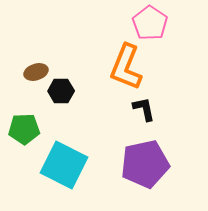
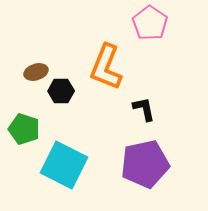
orange L-shape: moved 20 px left
green pentagon: rotated 20 degrees clockwise
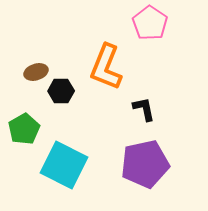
green pentagon: rotated 24 degrees clockwise
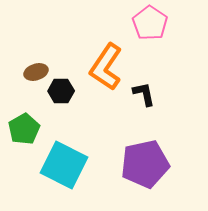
orange L-shape: rotated 12 degrees clockwise
black L-shape: moved 15 px up
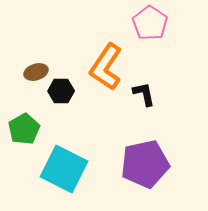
cyan square: moved 4 px down
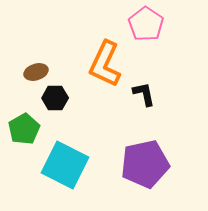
pink pentagon: moved 4 px left, 1 px down
orange L-shape: moved 1 px left, 3 px up; rotated 9 degrees counterclockwise
black hexagon: moved 6 px left, 7 px down
cyan square: moved 1 px right, 4 px up
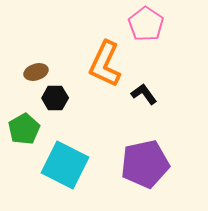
black L-shape: rotated 24 degrees counterclockwise
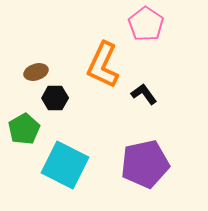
orange L-shape: moved 2 px left, 1 px down
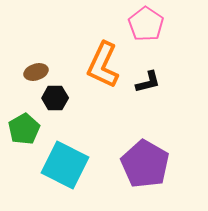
black L-shape: moved 4 px right, 12 px up; rotated 112 degrees clockwise
purple pentagon: rotated 30 degrees counterclockwise
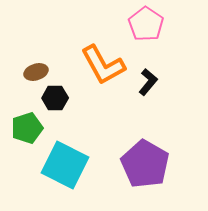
orange L-shape: rotated 54 degrees counterclockwise
black L-shape: rotated 36 degrees counterclockwise
green pentagon: moved 3 px right, 1 px up; rotated 12 degrees clockwise
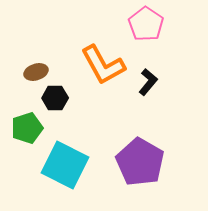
purple pentagon: moved 5 px left, 2 px up
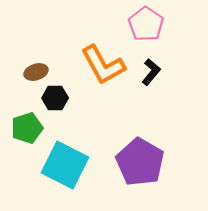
black L-shape: moved 3 px right, 10 px up
